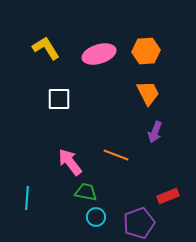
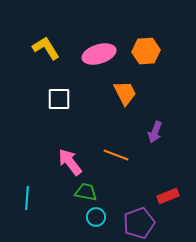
orange trapezoid: moved 23 px left
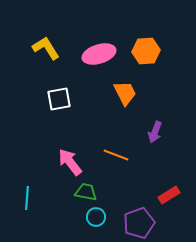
white square: rotated 10 degrees counterclockwise
red rectangle: moved 1 px right, 1 px up; rotated 10 degrees counterclockwise
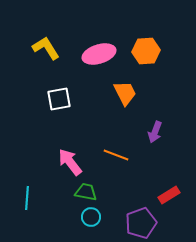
cyan circle: moved 5 px left
purple pentagon: moved 2 px right
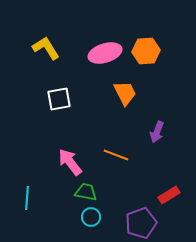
pink ellipse: moved 6 px right, 1 px up
purple arrow: moved 2 px right
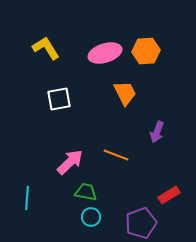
pink arrow: rotated 84 degrees clockwise
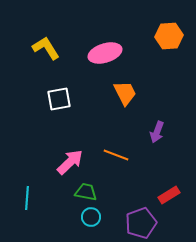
orange hexagon: moved 23 px right, 15 px up
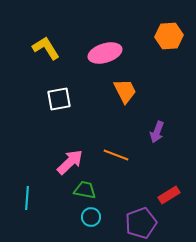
orange trapezoid: moved 2 px up
green trapezoid: moved 1 px left, 2 px up
